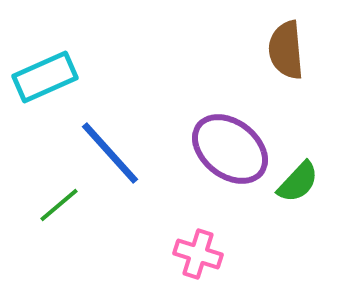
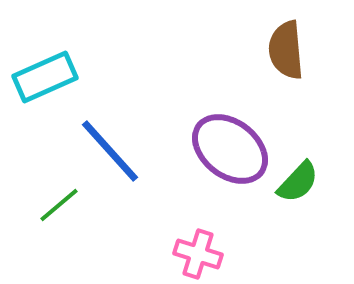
blue line: moved 2 px up
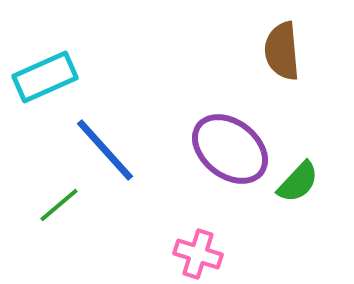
brown semicircle: moved 4 px left, 1 px down
blue line: moved 5 px left, 1 px up
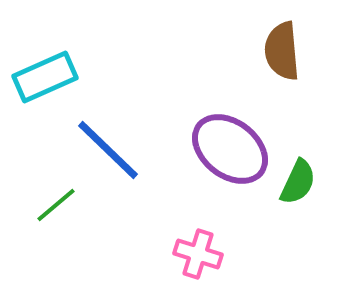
blue line: moved 3 px right; rotated 4 degrees counterclockwise
green semicircle: rotated 18 degrees counterclockwise
green line: moved 3 px left
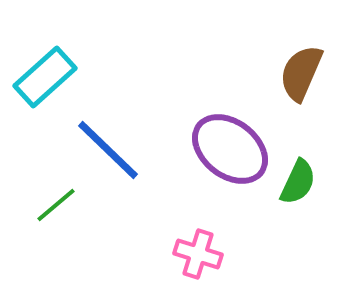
brown semicircle: moved 19 px right, 22 px down; rotated 28 degrees clockwise
cyan rectangle: rotated 18 degrees counterclockwise
